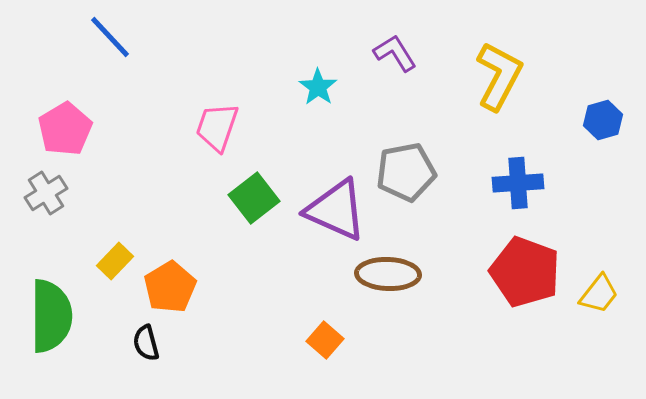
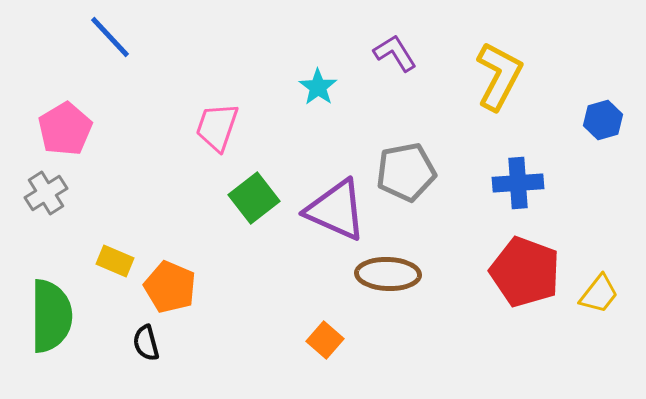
yellow rectangle: rotated 69 degrees clockwise
orange pentagon: rotated 18 degrees counterclockwise
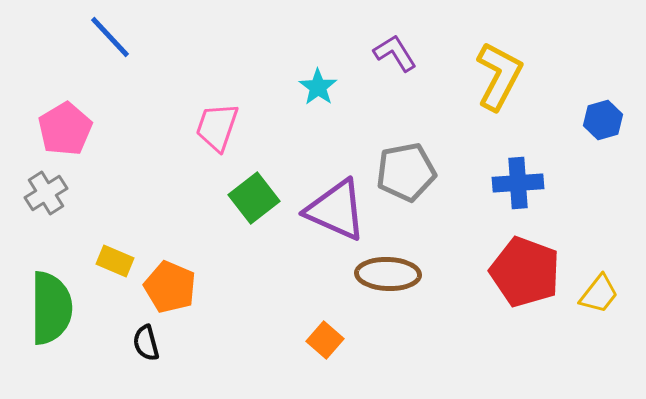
green semicircle: moved 8 px up
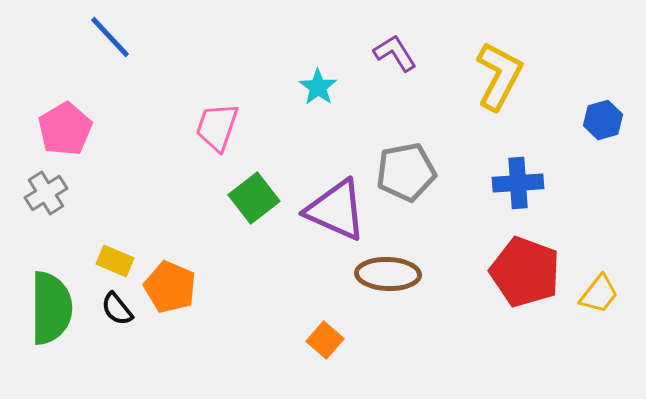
black semicircle: moved 29 px left, 34 px up; rotated 24 degrees counterclockwise
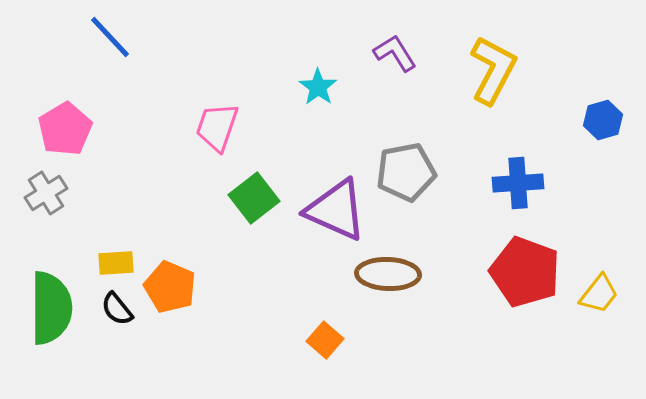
yellow L-shape: moved 6 px left, 6 px up
yellow rectangle: moved 1 px right, 2 px down; rotated 27 degrees counterclockwise
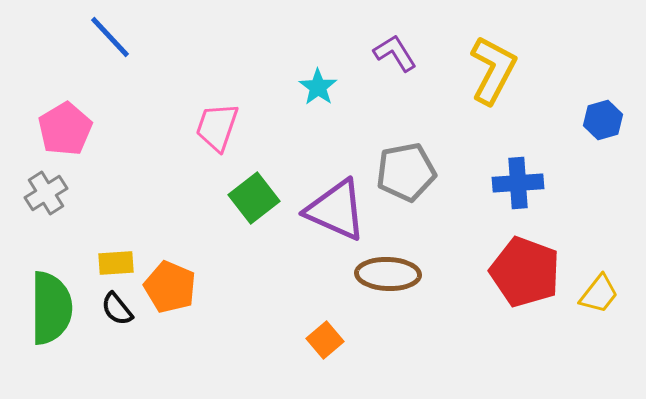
orange square: rotated 9 degrees clockwise
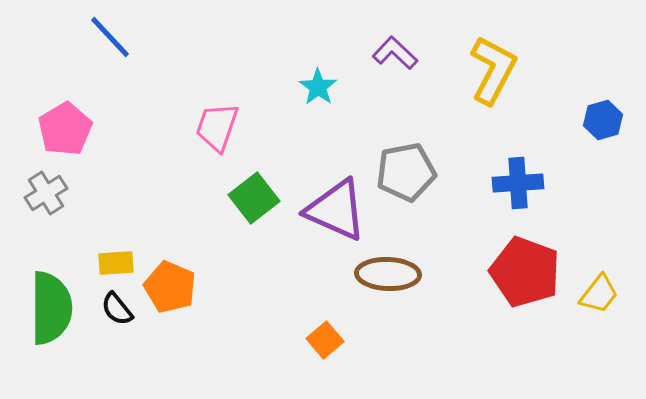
purple L-shape: rotated 15 degrees counterclockwise
